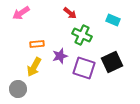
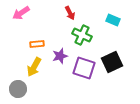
red arrow: rotated 24 degrees clockwise
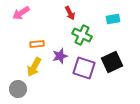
cyan rectangle: moved 1 px up; rotated 32 degrees counterclockwise
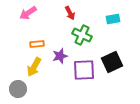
pink arrow: moved 7 px right
purple square: moved 2 px down; rotated 20 degrees counterclockwise
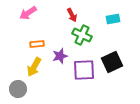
red arrow: moved 2 px right, 2 px down
